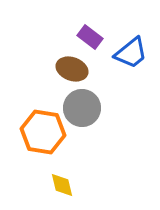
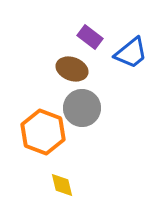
orange hexagon: rotated 12 degrees clockwise
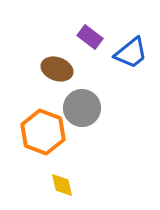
brown ellipse: moved 15 px left
